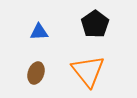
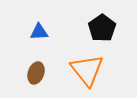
black pentagon: moved 7 px right, 4 px down
orange triangle: moved 1 px left, 1 px up
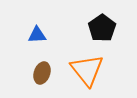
blue triangle: moved 2 px left, 3 px down
brown ellipse: moved 6 px right
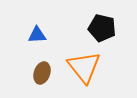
black pentagon: rotated 24 degrees counterclockwise
orange triangle: moved 3 px left, 3 px up
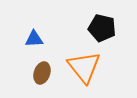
blue triangle: moved 3 px left, 4 px down
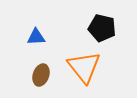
blue triangle: moved 2 px right, 2 px up
brown ellipse: moved 1 px left, 2 px down
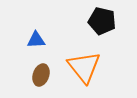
black pentagon: moved 7 px up
blue triangle: moved 3 px down
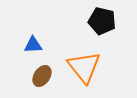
blue triangle: moved 3 px left, 5 px down
brown ellipse: moved 1 px right, 1 px down; rotated 15 degrees clockwise
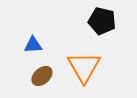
orange triangle: rotated 9 degrees clockwise
brown ellipse: rotated 15 degrees clockwise
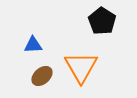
black pentagon: rotated 20 degrees clockwise
orange triangle: moved 3 px left
